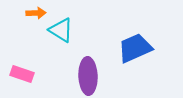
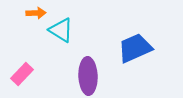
pink rectangle: rotated 65 degrees counterclockwise
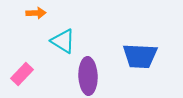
cyan triangle: moved 2 px right, 11 px down
blue trapezoid: moved 5 px right, 8 px down; rotated 153 degrees counterclockwise
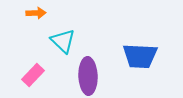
cyan triangle: rotated 12 degrees clockwise
pink rectangle: moved 11 px right, 1 px down
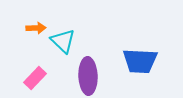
orange arrow: moved 15 px down
blue trapezoid: moved 5 px down
pink rectangle: moved 2 px right, 3 px down
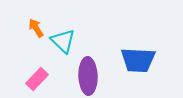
orange arrow: rotated 120 degrees counterclockwise
blue trapezoid: moved 2 px left, 1 px up
pink rectangle: moved 2 px right, 1 px down
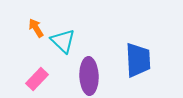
blue trapezoid: rotated 96 degrees counterclockwise
purple ellipse: moved 1 px right
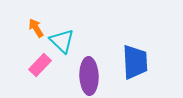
cyan triangle: moved 1 px left
blue trapezoid: moved 3 px left, 2 px down
pink rectangle: moved 3 px right, 14 px up
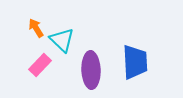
cyan triangle: moved 1 px up
purple ellipse: moved 2 px right, 6 px up
